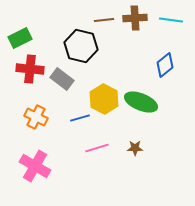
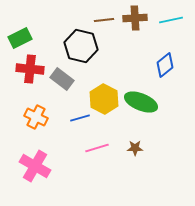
cyan line: rotated 20 degrees counterclockwise
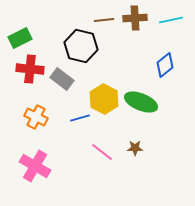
pink line: moved 5 px right, 4 px down; rotated 55 degrees clockwise
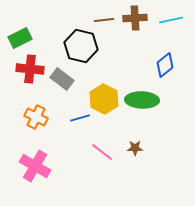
green ellipse: moved 1 px right, 2 px up; rotated 20 degrees counterclockwise
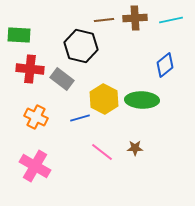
green rectangle: moved 1 px left, 3 px up; rotated 30 degrees clockwise
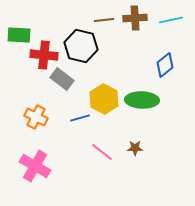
red cross: moved 14 px right, 14 px up
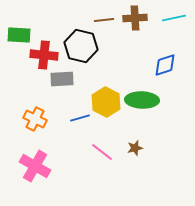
cyan line: moved 3 px right, 2 px up
blue diamond: rotated 20 degrees clockwise
gray rectangle: rotated 40 degrees counterclockwise
yellow hexagon: moved 2 px right, 3 px down
orange cross: moved 1 px left, 2 px down
brown star: rotated 14 degrees counterclockwise
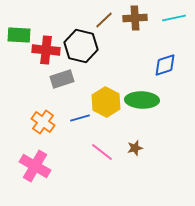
brown line: rotated 36 degrees counterclockwise
red cross: moved 2 px right, 5 px up
gray rectangle: rotated 15 degrees counterclockwise
orange cross: moved 8 px right, 3 px down; rotated 10 degrees clockwise
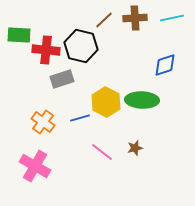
cyan line: moved 2 px left
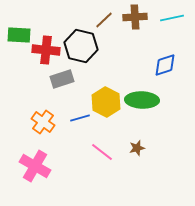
brown cross: moved 1 px up
brown star: moved 2 px right
